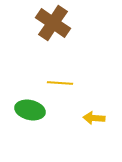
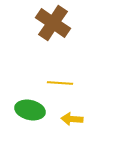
yellow arrow: moved 22 px left, 1 px down
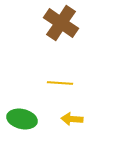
brown cross: moved 8 px right
green ellipse: moved 8 px left, 9 px down
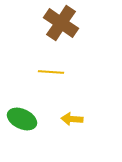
yellow line: moved 9 px left, 11 px up
green ellipse: rotated 12 degrees clockwise
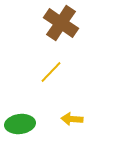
yellow line: rotated 50 degrees counterclockwise
green ellipse: moved 2 px left, 5 px down; rotated 32 degrees counterclockwise
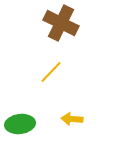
brown cross: rotated 8 degrees counterclockwise
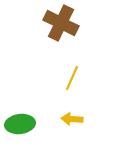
yellow line: moved 21 px right, 6 px down; rotated 20 degrees counterclockwise
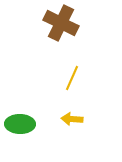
green ellipse: rotated 8 degrees clockwise
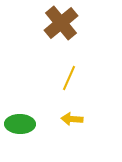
brown cross: rotated 24 degrees clockwise
yellow line: moved 3 px left
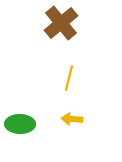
yellow line: rotated 10 degrees counterclockwise
